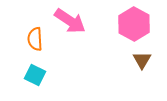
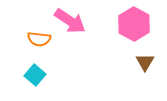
orange semicircle: moved 4 px right; rotated 80 degrees counterclockwise
brown triangle: moved 3 px right, 2 px down
cyan square: rotated 15 degrees clockwise
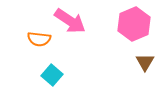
pink hexagon: rotated 8 degrees clockwise
cyan square: moved 17 px right
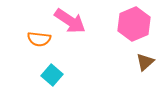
brown triangle: rotated 18 degrees clockwise
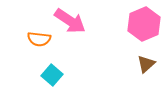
pink hexagon: moved 10 px right
brown triangle: moved 1 px right, 2 px down
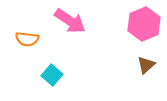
orange semicircle: moved 12 px left
brown triangle: moved 1 px down
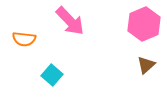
pink arrow: rotated 12 degrees clockwise
orange semicircle: moved 3 px left
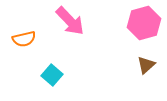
pink hexagon: moved 1 px up; rotated 8 degrees clockwise
orange semicircle: rotated 20 degrees counterclockwise
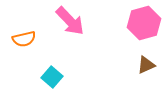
brown triangle: rotated 18 degrees clockwise
cyan square: moved 2 px down
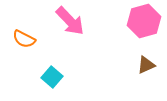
pink hexagon: moved 2 px up
orange semicircle: rotated 40 degrees clockwise
